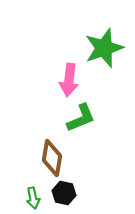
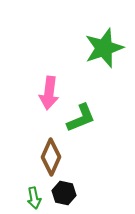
pink arrow: moved 20 px left, 13 px down
brown diamond: moved 1 px left, 1 px up; rotated 15 degrees clockwise
green arrow: moved 1 px right
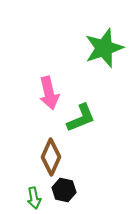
pink arrow: rotated 20 degrees counterclockwise
black hexagon: moved 3 px up
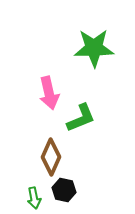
green star: moved 10 px left; rotated 18 degrees clockwise
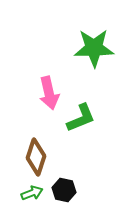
brown diamond: moved 15 px left; rotated 6 degrees counterclockwise
green arrow: moved 2 px left, 5 px up; rotated 100 degrees counterclockwise
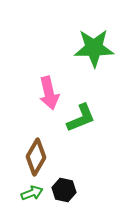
brown diamond: rotated 12 degrees clockwise
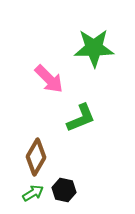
pink arrow: moved 14 px up; rotated 32 degrees counterclockwise
green arrow: moved 1 px right; rotated 10 degrees counterclockwise
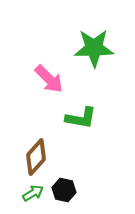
green L-shape: rotated 32 degrees clockwise
brown diamond: rotated 12 degrees clockwise
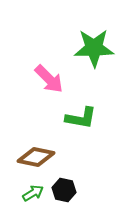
brown diamond: rotated 60 degrees clockwise
